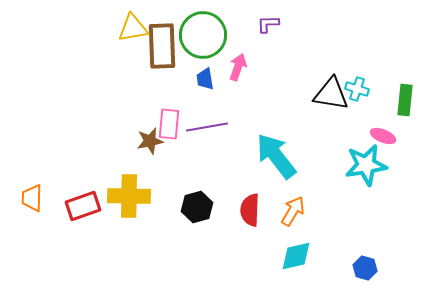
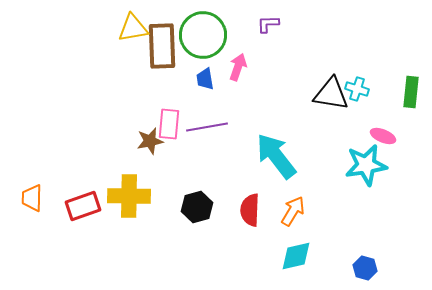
green rectangle: moved 6 px right, 8 px up
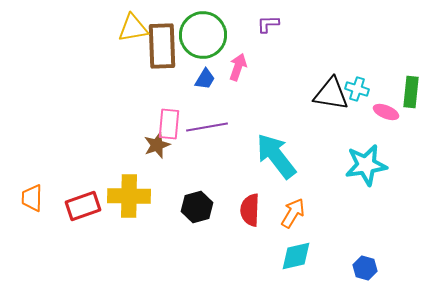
blue trapezoid: rotated 140 degrees counterclockwise
pink ellipse: moved 3 px right, 24 px up
brown star: moved 7 px right, 4 px down; rotated 8 degrees counterclockwise
orange arrow: moved 2 px down
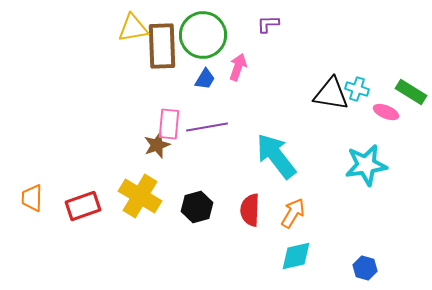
green rectangle: rotated 64 degrees counterclockwise
yellow cross: moved 11 px right; rotated 30 degrees clockwise
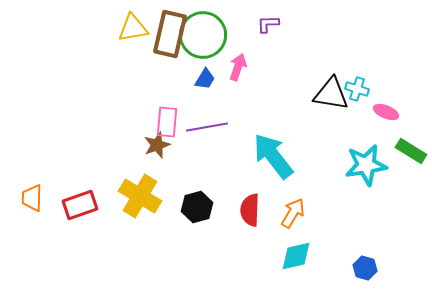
brown rectangle: moved 8 px right, 12 px up; rotated 15 degrees clockwise
green rectangle: moved 59 px down
pink rectangle: moved 2 px left, 2 px up
cyan arrow: moved 3 px left
red rectangle: moved 3 px left, 1 px up
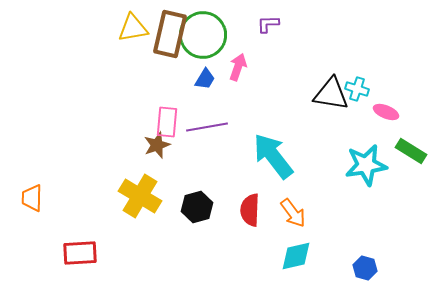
red rectangle: moved 48 px down; rotated 16 degrees clockwise
orange arrow: rotated 112 degrees clockwise
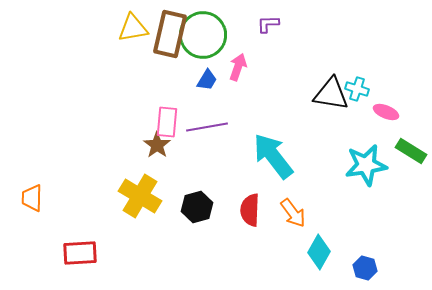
blue trapezoid: moved 2 px right, 1 px down
brown star: rotated 16 degrees counterclockwise
cyan diamond: moved 23 px right, 4 px up; rotated 48 degrees counterclockwise
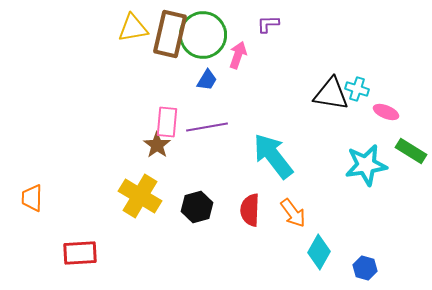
pink arrow: moved 12 px up
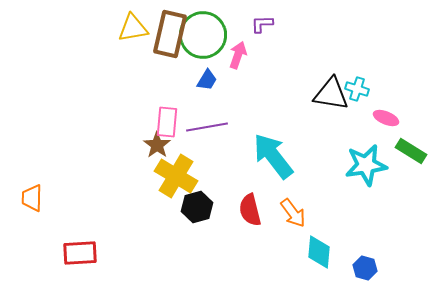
purple L-shape: moved 6 px left
pink ellipse: moved 6 px down
yellow cross: moved 36 px right, 20 px up
red semicircle: rotated 16 degrees counterclockwise
cyan diamond: rotated 24 degrees counterclockwise
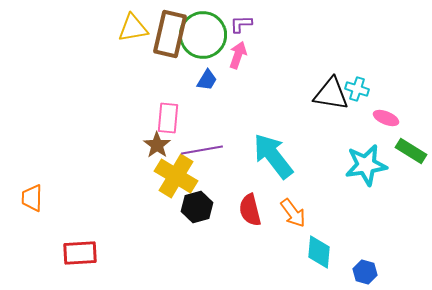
purple L-shape: moved 21 px left
pink rectangle: moved 1 px right, 4 px up
purple line: moved 5 px left, 23 px down
blue hexagon: moved 4 px down
